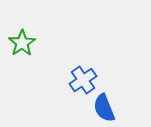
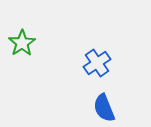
blue cross: moved 14 px right, 17 px up
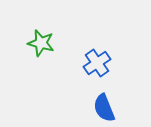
green star: moved 19 px right; rotated 24 degrees counterclockwise
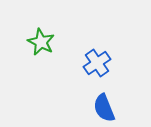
green star: moved 1 px up; rotated 12 degrees clockwise
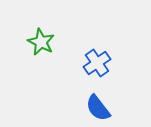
blue semicircle: moved 6 px left; rotated 16 degrees counterclockwise
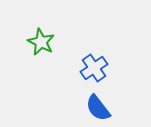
blue cross: moved 3 px left, 5 px down
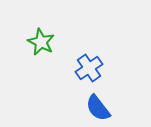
blue cross: moved 5 px left
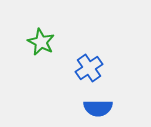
blue semicircle: rotated 52 degrees counterclockwise
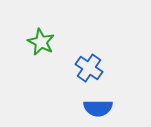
blue cross: rotated 20 degrees counterclockwise
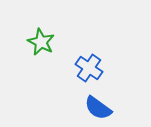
blue semicircle: rotated 36 degrees clockwise
